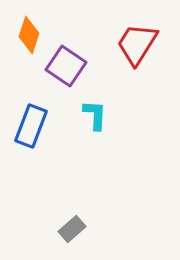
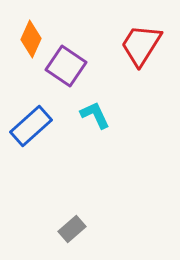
orange diamond: moved 2 px right, 4 px down; rotated 6 degrees clockwise
red trapezoid: moved 4 px right, 1 px down
cyan L-shape: rotated 28 degrees counterclockwise
blue rectangle: rotated 27 degrees clockwise
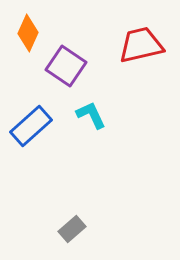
orange diamond: moved 3 px left, 6 px up
red trapezoid: rotated 45 degrees clockwise
cyan L-shape: moved 4 px left
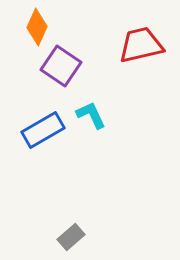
orange diamond: moved 9 px right, 6 px up
purple square: moved 5 px left
blue rectangle: moved 12 px right, 4 px down; rotated 12 degrees clockwise
gray rectangle: moved 1 px left, 8 px down
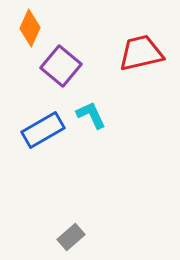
orange diamond: moved 7 px left, 1 px down
red trapezoid: moved 8 px down
purple square: rotated 6 degrees clockwise
